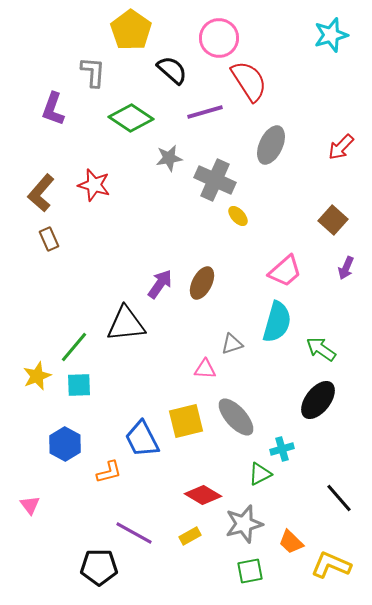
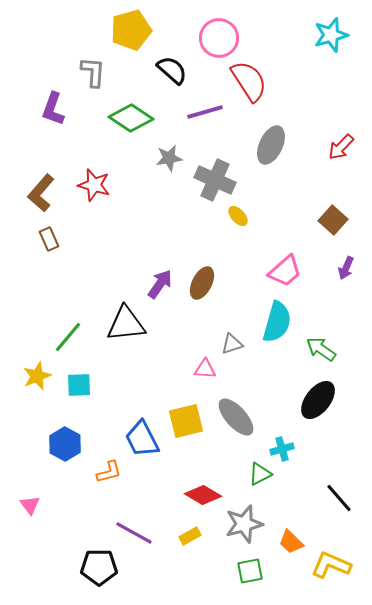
yellow pentagon at (131, 30): rotated 21 degrees clockwise
green line at (74, 347): moved 6 px left, 10 px up
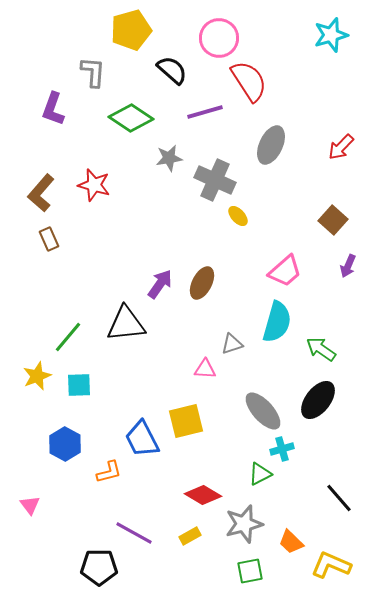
purple arrow at (346, 268): moved 2 px right, 2 px up
gray ellipse at (236, 417): moved 27 px right, 6 px up
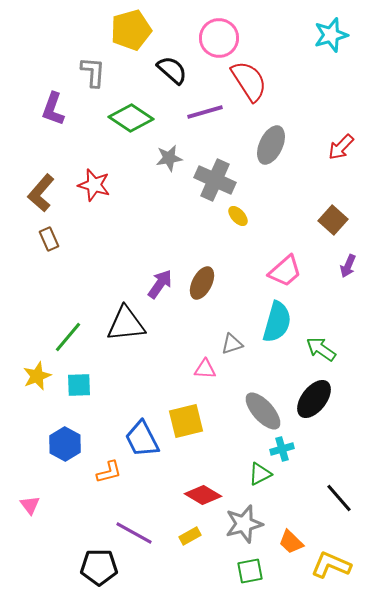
black ellipse at (318, 400): moved 4 px left, 1 px up
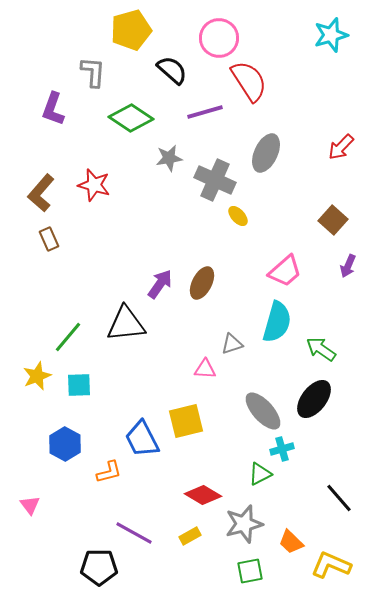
gray ellipse at (271, 145): moved 5 px left, 8 px down
